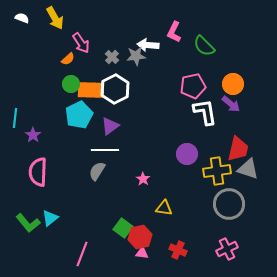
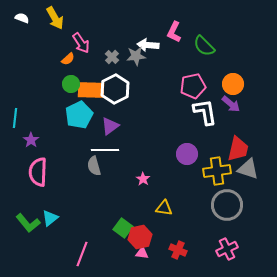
purple star: moved 2 px left, 5 px down
gray semicircle: moved 3 px left, 5 px up; rotated 48 degrees counterclockwise
gray circle: moved 2 px left, 1 px down
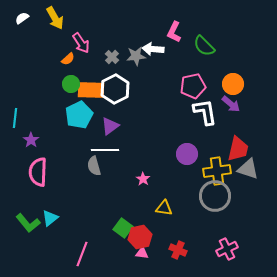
white semicircle: rotated 56 degrees counterclockwise
white arrow: moved 5 px right, 4 px down
gray circle: moved 12 px left, 9 px up
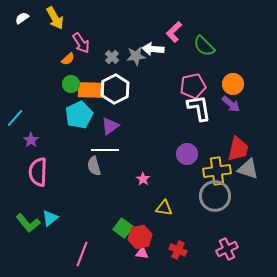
pink L-shape: rotated 20 degrees clockwise
white L-shape: moved 6 px left, 4 px up
cyan line: rotated 36 degrees clockwise
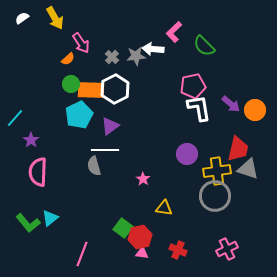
orange circle: moved 22 px right, 26 px down
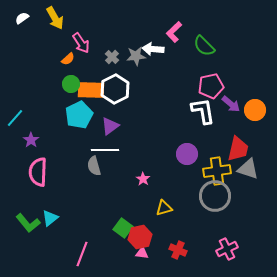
pink pentagon: moved 18 px right
white L-shape: moved 4 px right, 3 px down
yellow triangle: rotated 24 degrees counterclockwise
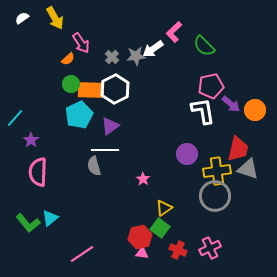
white arrow: rotated 40 degrees counterclockwise
yellow triangle: rotated 18 degrees counterclockwise
green square: moved 37 px right
pink cross: moved 17 px left, 1 px up
pink line: rotated 35 degrees clockwise
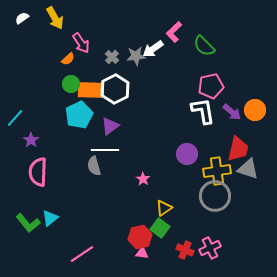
purple arrow: moved 1 px right, 8 px down
red cross: moved 7 px right
